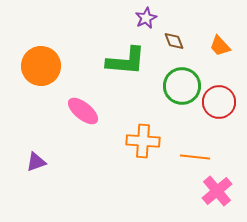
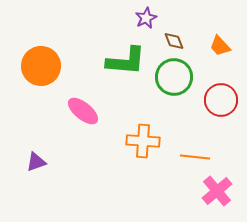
green circle: moved 8 px left, 9 px up
red circle: moved 2 px right, 2 px up
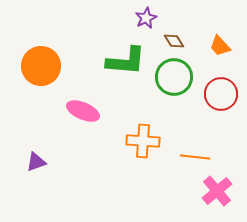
brown diamond: rotated 10 degrees counterclockwise
red circle: moved 6 px up
pink ellipse: rotated 16 degrees counterclockwise
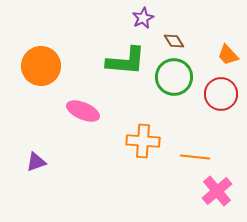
purple star: moved 3 px left
orange trapezoid: moved 8 px right, 9 px down
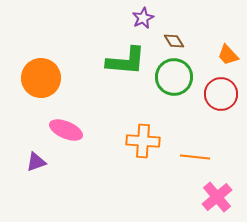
orange circle: moved 12 px down
pink ellipse: moved 17 px left, 19 px down
pink cross: moved 6 px down
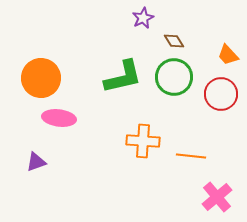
green L-shape: moved 3 px left, 16 px down; rotated 18 degrees counterclockwise
pink ellipse: moved 7 px left, 12 px up; rotated 16 degrees counterclockwise
orange line: moved 4 px left, 1 px up
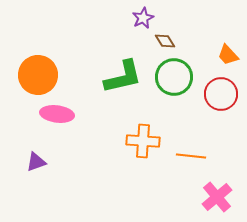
brown diamond: moved 9 px left
orange circle: moved 3 px left, 3 px up
pink ellipse: moved 2 px left, 4 px up
